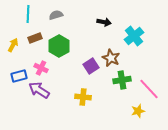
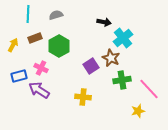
cyan cross: moved 11 px left, 2 px down
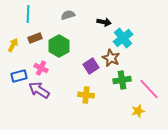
gray semicircle: moved 12 px right
yellow cross: moved 3 px right, 2 px up
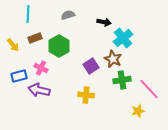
yellow arrow: rotated 112 degrees clockwise
brown star: moved 2 px right, 1 px down
purple arrow: rotated 20 degrees counterclockwise
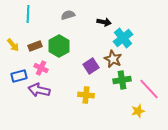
brown rectangle: moved 8 px down
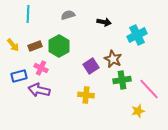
cyan cross: moved 14 px right, 3 px up; rotated 12 degrees clockwise
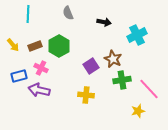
gray semicircle: moved 2 px up; rotated 96 degrees counterclockwise
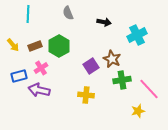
brown star: moved 1 px left
pink cross: rotated 32 degrees clockwise
